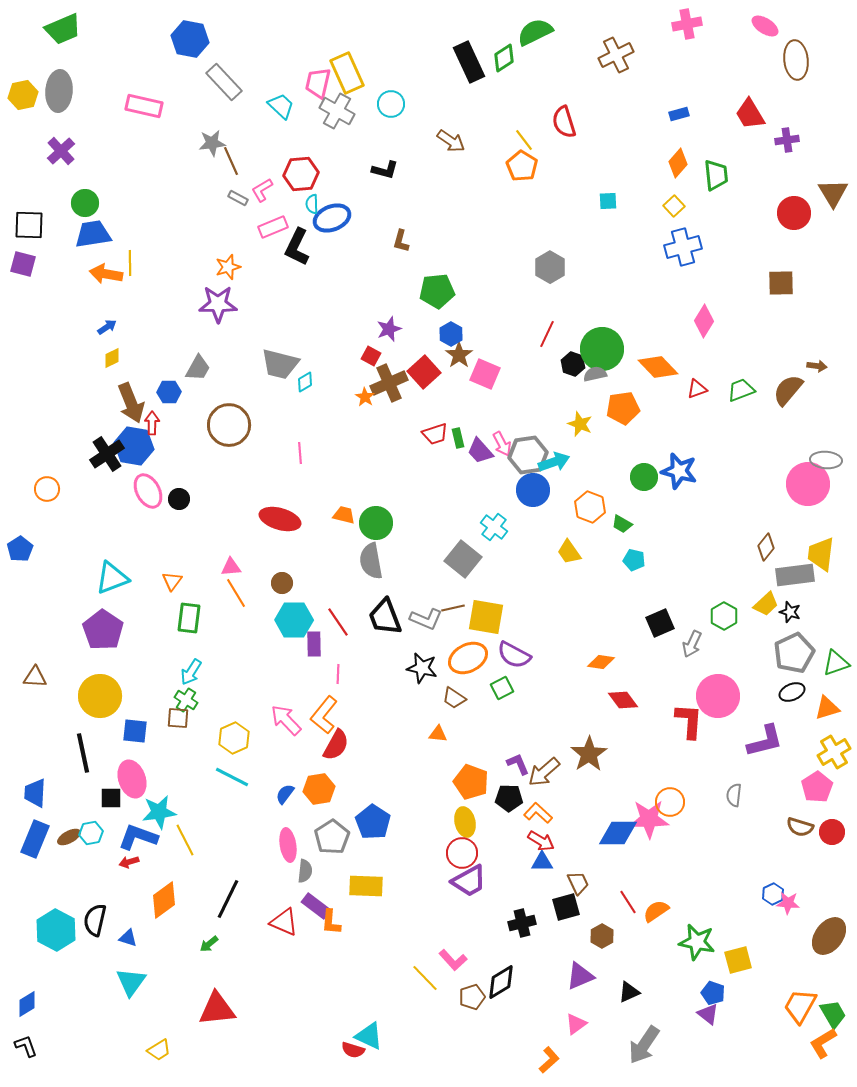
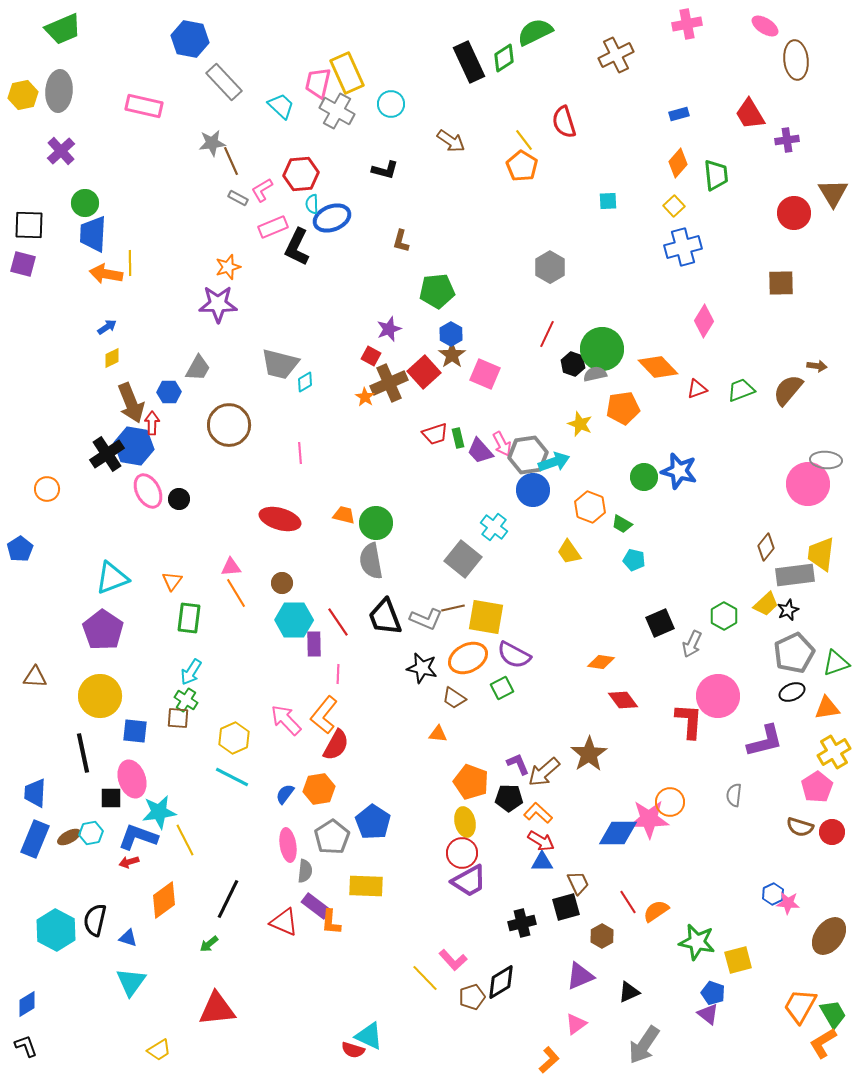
blue trapezoid at (93, 234): rotated 78 degrees counterclockwise
brown star at (459, 355): moved 7 px left
black star at (790, 612): moved 2 px left, 2 px up; rotated 30 degrees clockwise
orange triangle at (827, 708): rotated 8 degrees clockwise
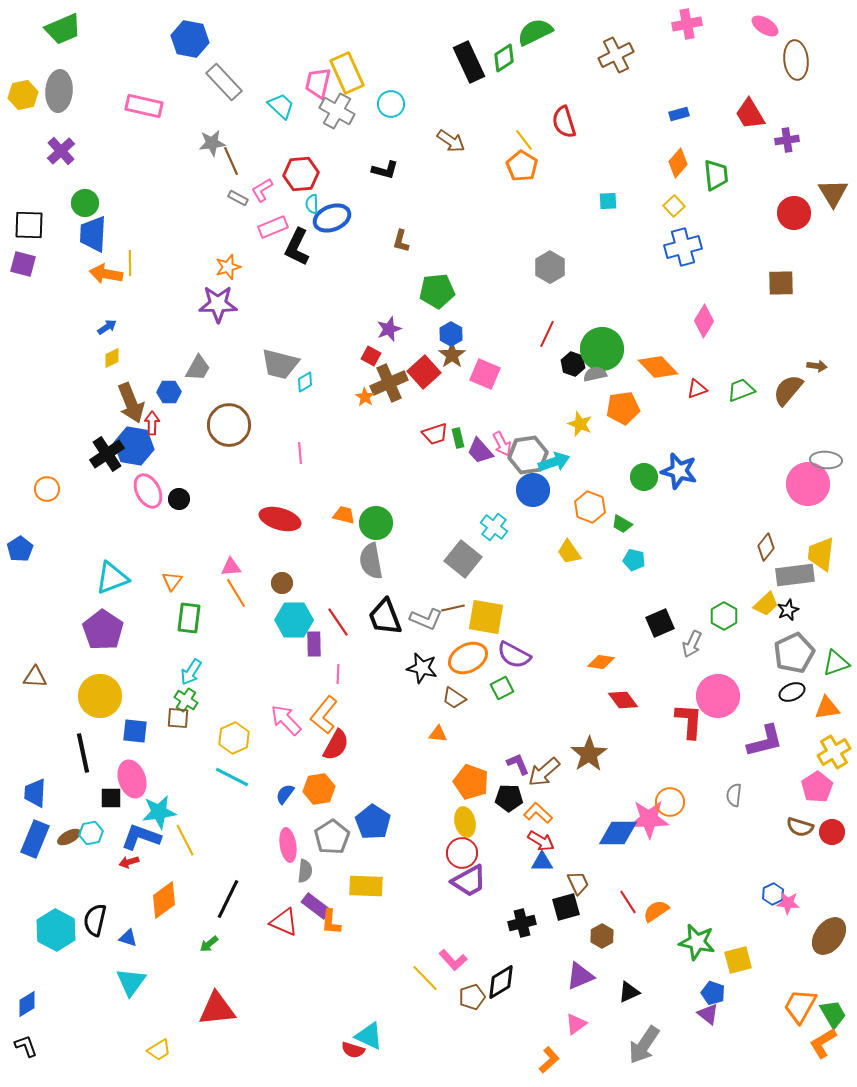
blue L-shape at (138, 837): moved 3 px right
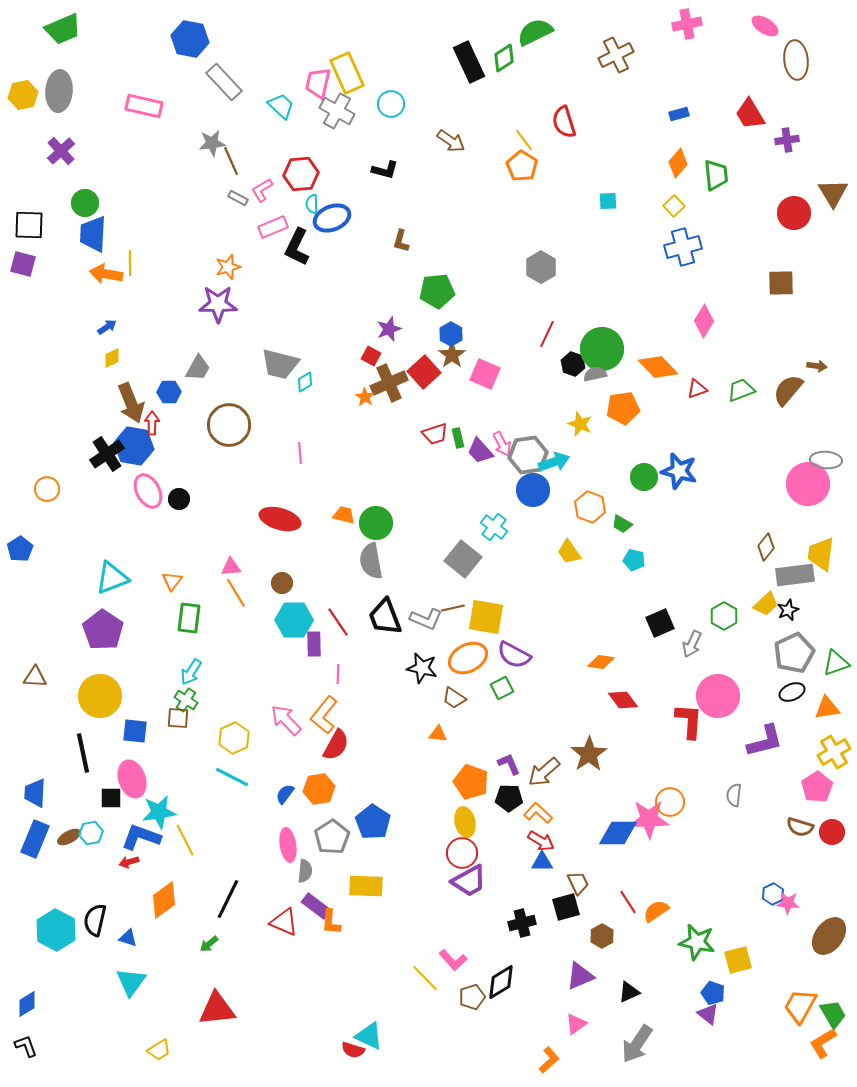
gray hexagon at (550, 267): moved 9 px left
purple L-shape at (518, 764): moved 9 px left
gray arrow at (644, 1045): moved 7 px left, 1 px up
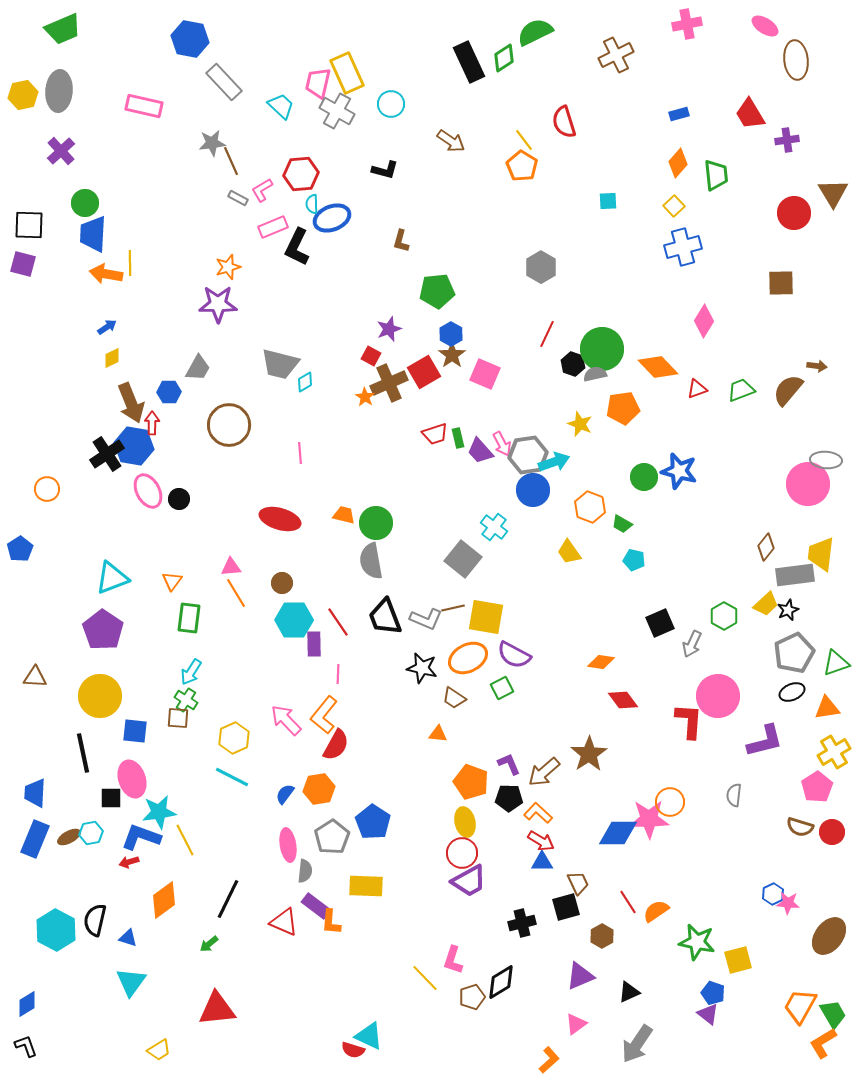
red square at (424, 372): rotated 12 degrees clockwise
pink L-shape at (453, 960): rotated 60 degrees clockwise
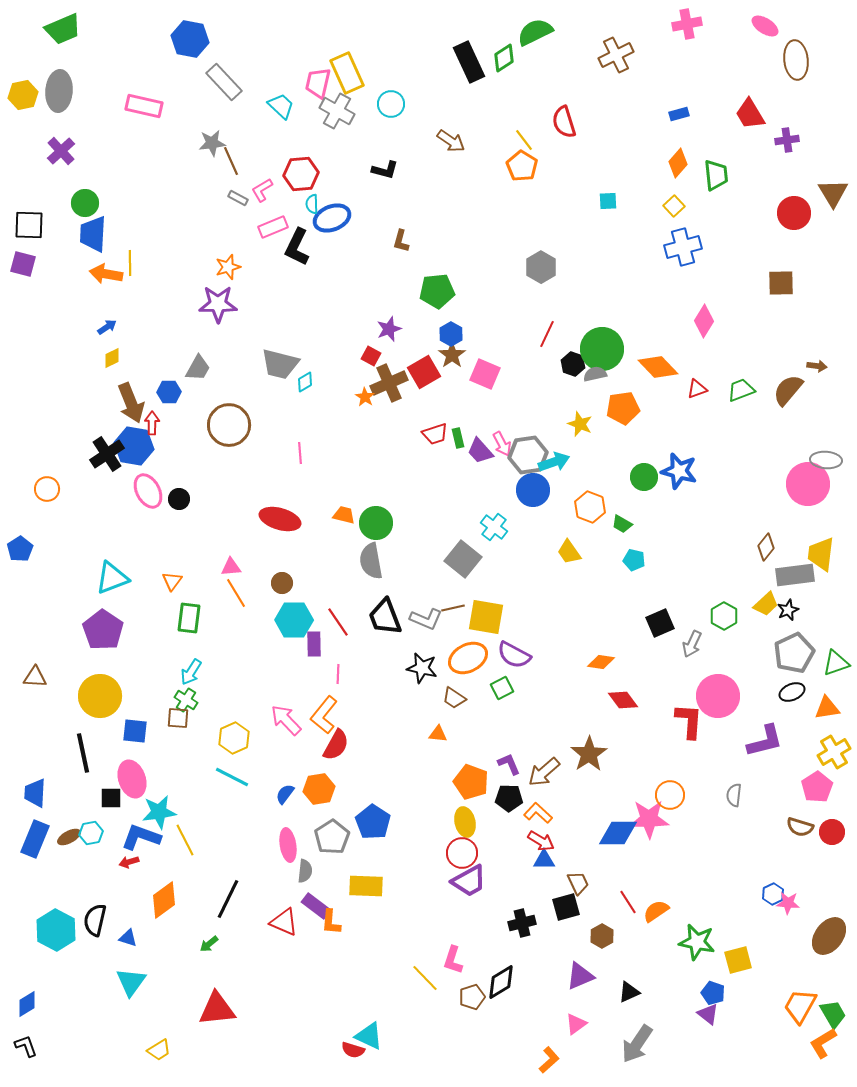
orange circle at (670, 802): moved 7 px up
blue triangle at (542, 862): moved 2 px right, 2 px up
